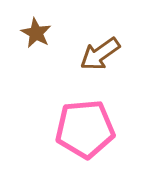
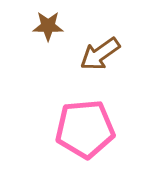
brown star: moved 12 px right, 7 px up; rotated 28 degrees counterclockwise
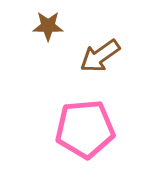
brown arrow: moved 2 px down
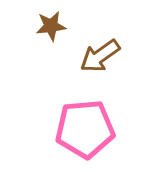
brown star: moved 3 px right; rotated 8 degrees counterclockwise
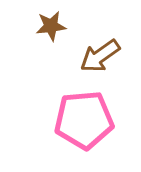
pink pentagon: moved 1 px left, 9 px up
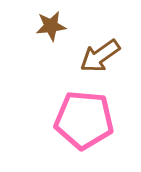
pink pentagon: rotated 10 degrees clockwise
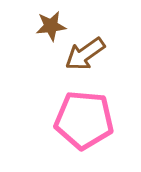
brown arrow: moved 15 px left, 2 px up
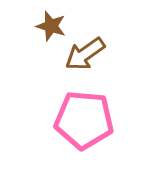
brown star: rotated 24 degrees clockwise
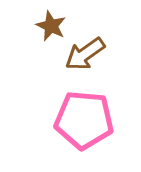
brown star: rotated 8 degrees clockwise
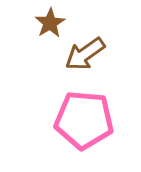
brown star: moved 1 px left, 3 px up; rotated 16 degrees clockwise
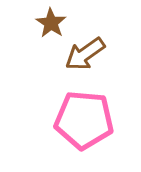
brown star: moved 1 px right; rotated 8 degrees counterclockwise
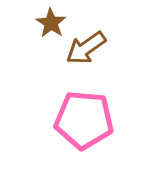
brown arrow: moved 1 px right, 6 px up
